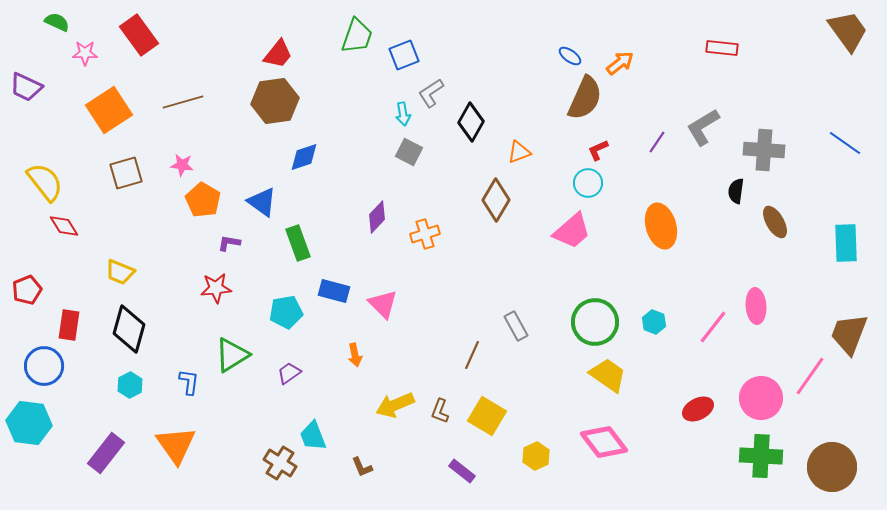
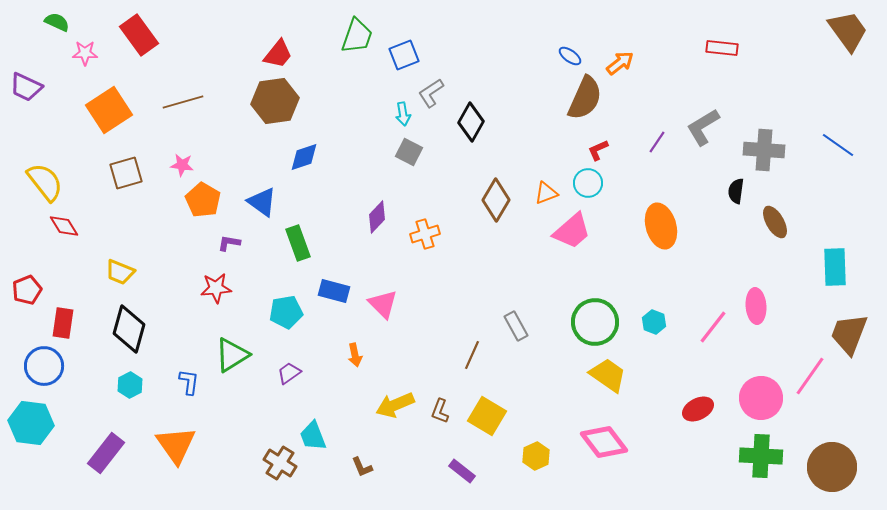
blue line at (845, 143): moved 7 px left, 2 px down
orange triangle at (519, 152): moved 27 px right, 41 px down
cyan rectangle at (846, 243): moved 11 px left, 24 px down
red rectangle at (69, 325): moved 6 px left, 2 px up
cyan hexagon at (29, 423): moved 2 px right
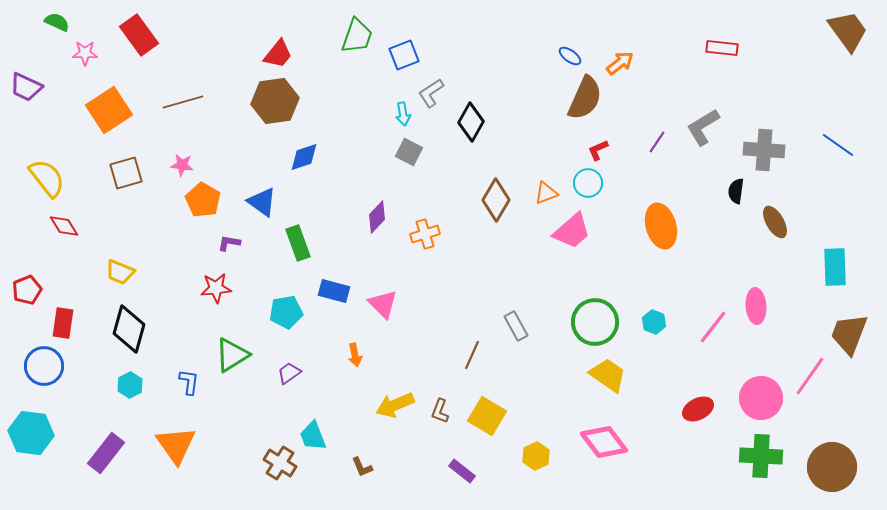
yellow semicircle at (45, 182): moved 2 px right, 4 px up
cyan hexagon at (31, 423): moved 10 px down
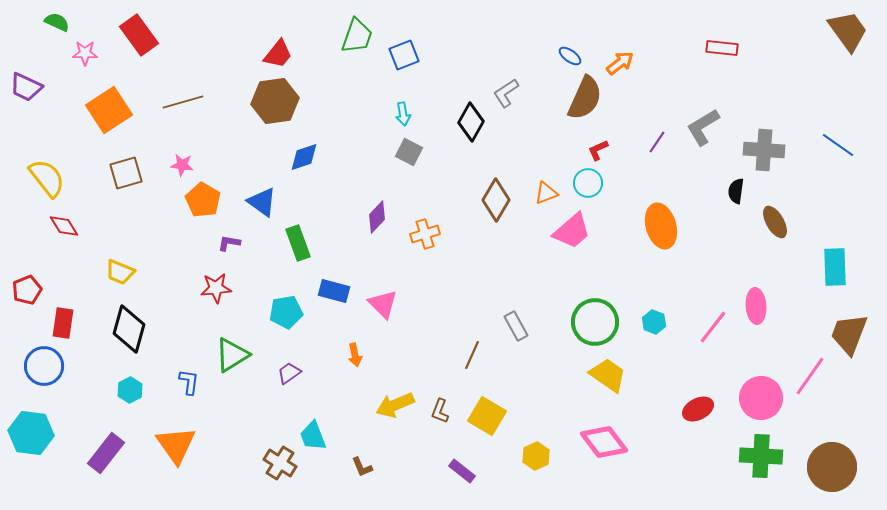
gray L-shape at (431, 93): moved 75 px right
cyan hexagon at (130, 385): moved 5 px down
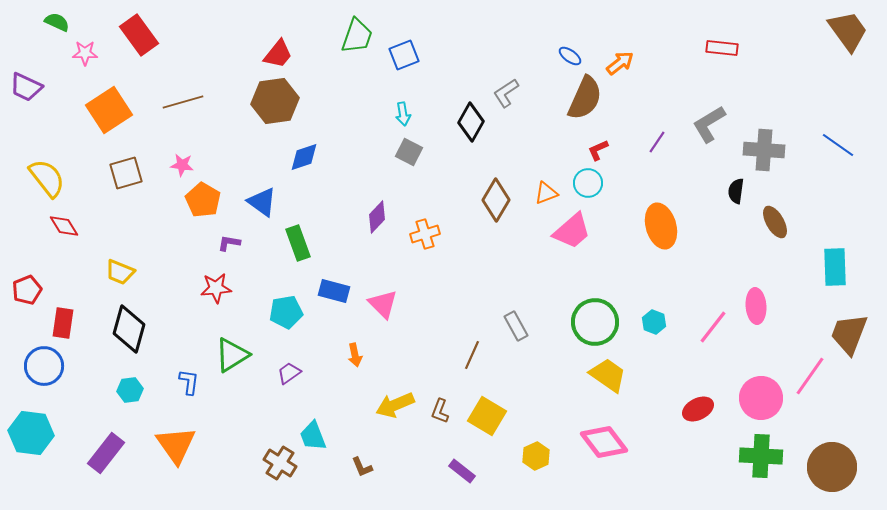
gray L-shape at (703, 127): moved 6 px right, 3 px up
cyan hexagon at (130, 390): rotated 20 degrees clockwise
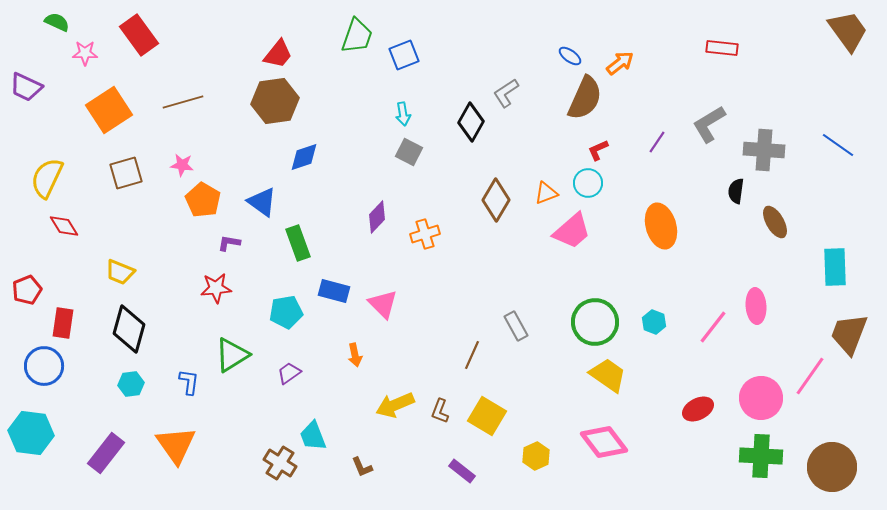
yellow semicircle at (47, 178): rotated 117 degrees counterclockwise
cyan hexagon at (130, 390): moved 1 px right, 6 px up
